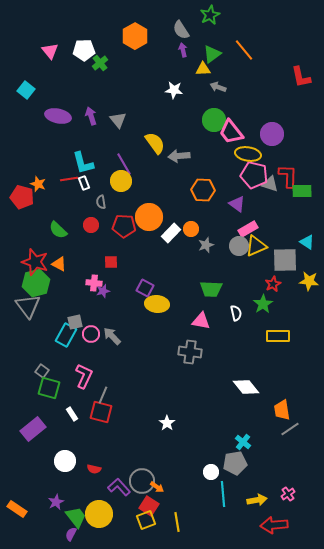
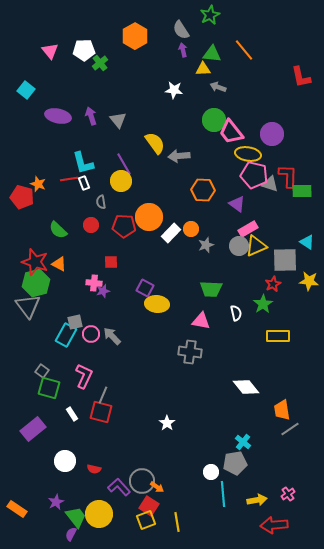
green triangle at (212, 54): rotated 42 degrees clockwise
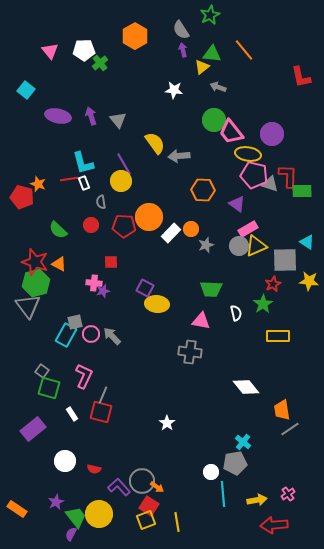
yellow triangle at (203, 69): moved 1 px left, 2 px up; rotated 35 degrees counterclockwise
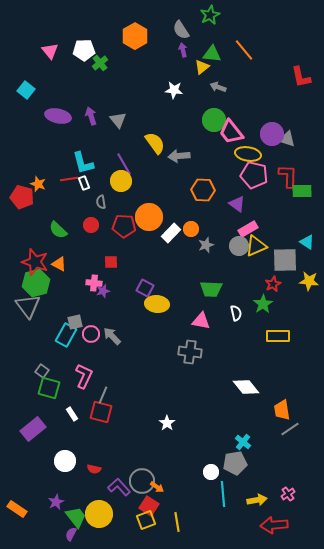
gray triangle at (270, 184): moved 17 px right, 45 px up
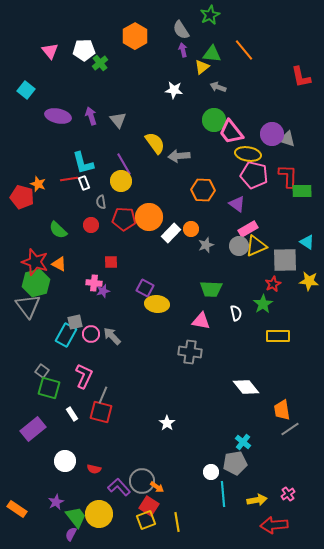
red pentagon at (124, 226): moved 7 px up
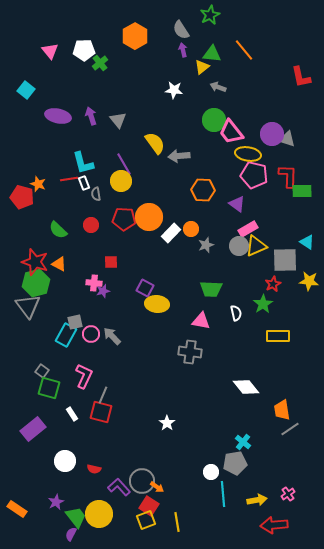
gray semicircle at (101, 202): moved 5 px left, 8 px up
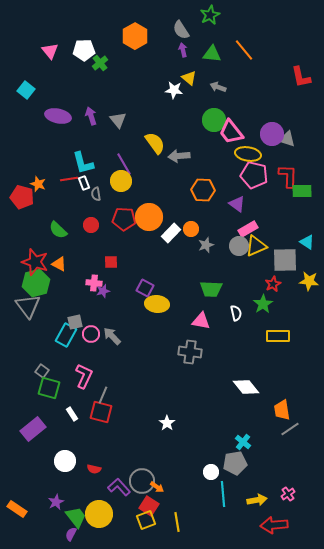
yellow triangle at (202, 67): moved 13 px left, 11 px down; rotated 42 degrees counterclockwise
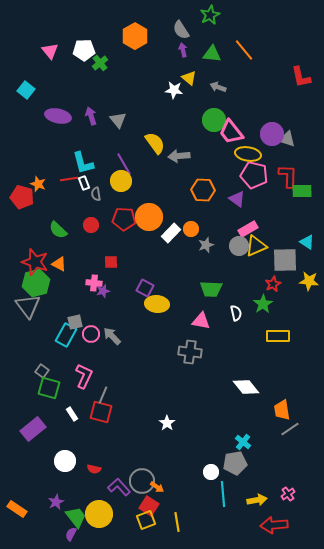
purple triangle at (237, 204): moved 5 px up
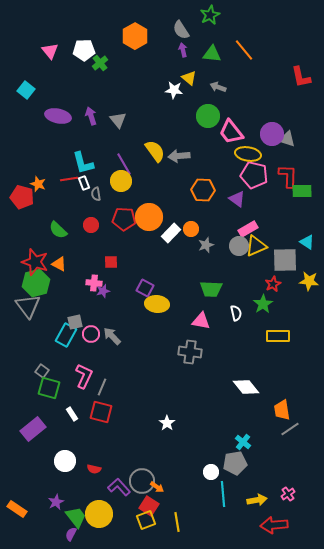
green circle at (214, 120): moved 6 px left, 4 px up
yellow semicircle at (155, 143): moved 8 px down
gray line at (103, 395): moved 1 px left, 8 px up
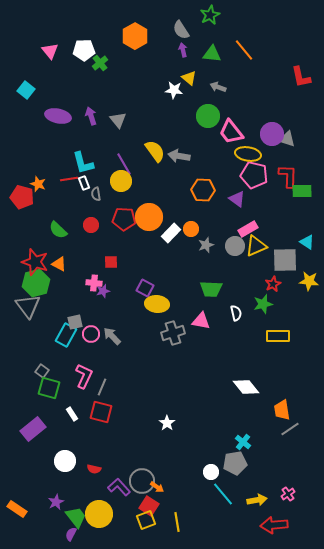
gray arrow at (179, 156): rotated 15 degrees clockwise
gray circle at (239, 246): moved 4 px left
green star at (263, 304): rotated 18 degrees clockwise
gray cross at (190, 352): moved 17 px left, 19 px up; rotated 25 degrees counterclockwise
cyan line at (223, 494): rotated 35 degrees counterclockwise
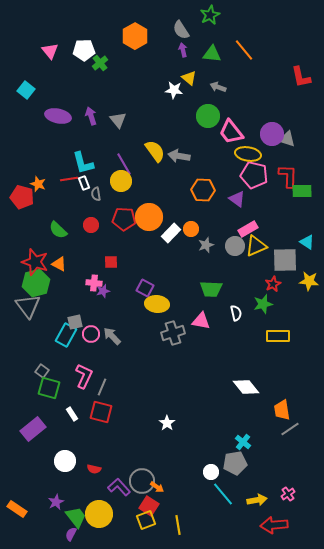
yellow line at (177, 522): moved 1 px right, 3 px down
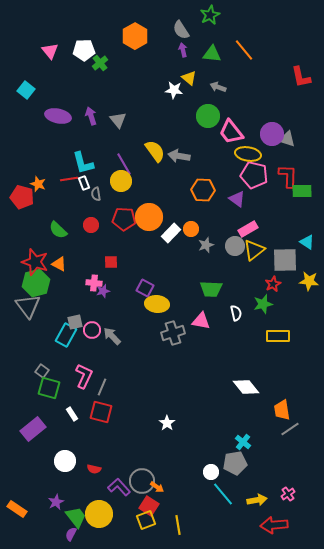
yellow triangle at (256, 246): moved 2 px left, 4 px down; rotated 15 degrees counterclockwise
pink circle at (91, 334): moved 1 px right, 4 px up
